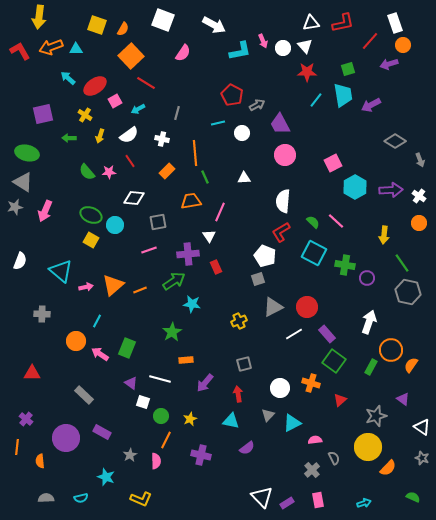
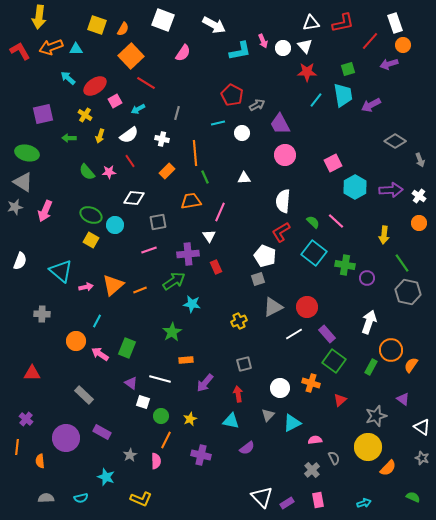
cyan square at (314, 253): rotated 10 degrees clockwise
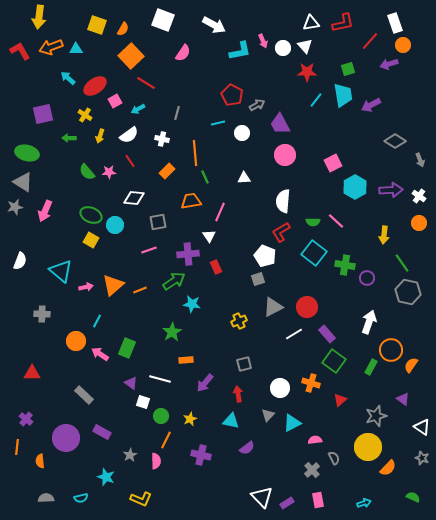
green semicircle at (313, 222): rotated 136 degrees clockwise
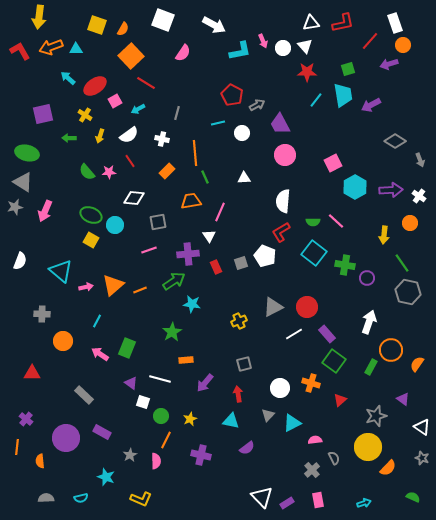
orange circle at (419, 223): moved 9 px left
gray square at (258, 279): moved 17 px left, 16 px up
orange circle at (76, 341): moved 13 px left
orange semicircle at (411, 365): moved 6 px right, 1 px up
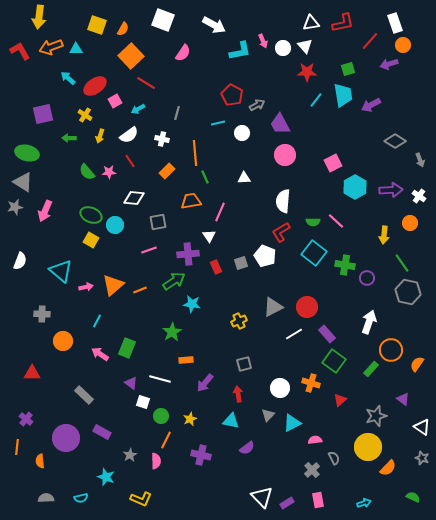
green rectangle at (371, 367): moved 2 px down; rotated 14 degrees clockwise
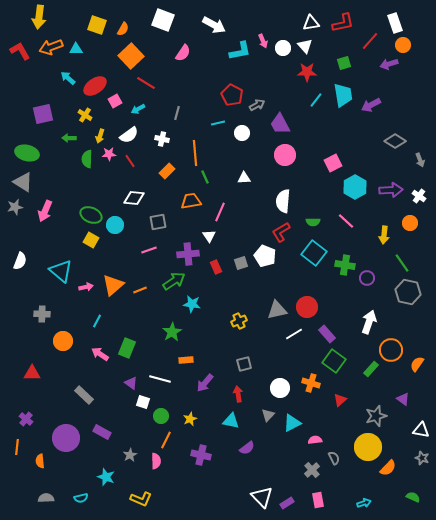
green square at (348, 69): moved 4 px left, 6 px up
green semicircle at (87, 172): moved 13 px up; rotated 42 degrees clockwise
pink star at (109, 172): moved 18 px up
pink line at (336, 221): moved 10 px right
gray triangle at (273, 307): moved 4 px right, 3 px down; rotated 15 degrees clockwise
white triangle at (422, 427): moved 1 px left, 3 px down; rotated 24 degrees counterclockwise
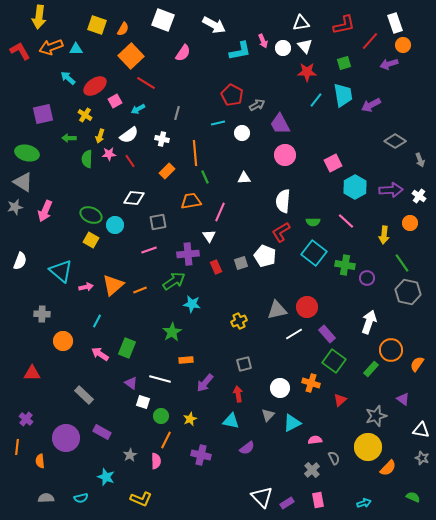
white triangle at (311, 23): moved 10 px left
red L-shape at (343, 23): moved 1 px right, 2 px down
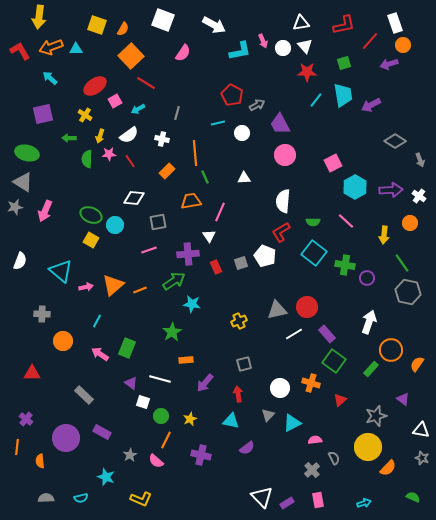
cyan arrow at (68, 78): moved 18 px left
pink semicircle at (156, 461): rotated 133 degrees clockwise
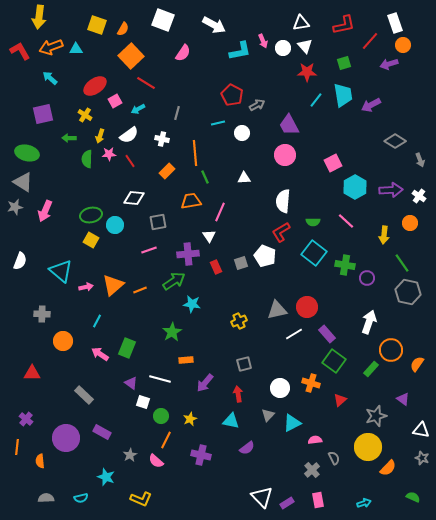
purple trapezoid at (280, 124): moved 9 px right, 1 px down
green ellipse at (91, 215): rotated 35 degrees counterclockwise
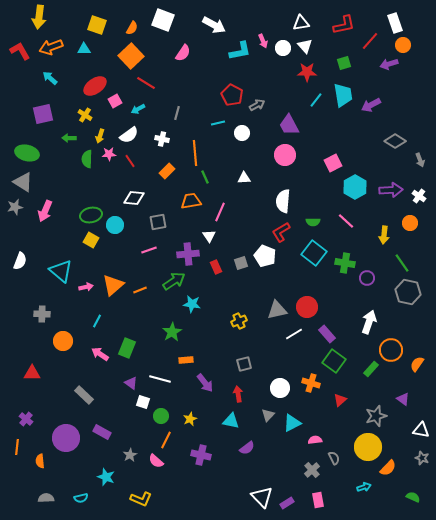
orange semicircle at (123, 29): moved 9 px right, 1 px up
cyan triangle at (76, 49): moved 8 px right
green cross at (345, 265): moved 2 px up
purple arrow at (205, 383): rotated 78 degrees counterclockwise
cyan arrow at (364, 503): moved 16 px up
